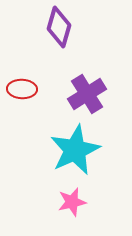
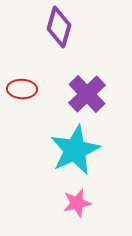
purple cross: rotated 12 degrees counterclockwise
pink star: moved 5 px right, 1 px down
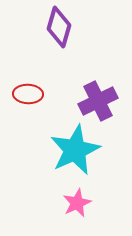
red ellipse: moved 6 px right, 5 px down
purple cross: moved 11 px right, 7 px down; rotated 18 degrees clockwise
pink star: rotated 12 degrees counterclockwise
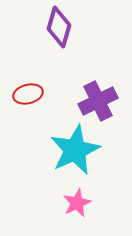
red ellipse: rotated 16 degrees counterclockwise
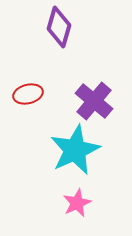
purple cross: moved 4 px left; rotated 24 degrees counterclockwise
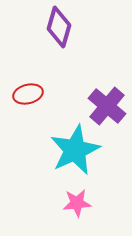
purple cross: moved 13 px right, 5 px down
pink star: rotated 20 degrees clockwise
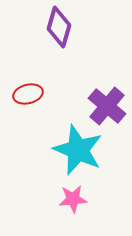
cyan star: moved 3 px right; rotated 24 degrees counterclockwise
pink star: moved 4 px left, 4 px up
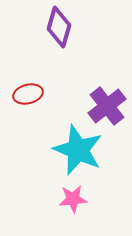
purple cross: rotated 12 degrees clockwise
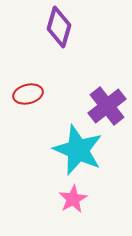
pink star: rotated 24 degrees counterclockwise
